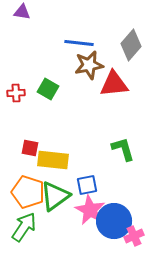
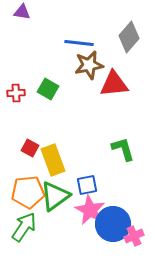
gray diamond: moved 2 px left, 8 px up
red square: rotated 18 degrees clockwise
yellow rectangle: rotated 64 degrees clockwise
orange pentagon: rotated 24 degrees counterclockwise
blue circle: moved 1 px left, 3 px down
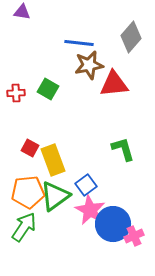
gray diamond: moved 2 px right
blue square: moved 1 px left; rotated 25 degrees counterclockwise
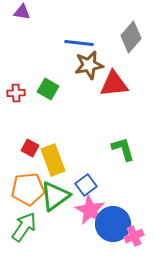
orange pentagon: moved 3 px up
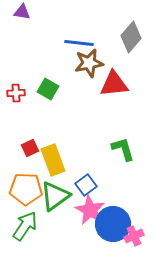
brown star: moved 2 px up
red square: rotated 36 degrees clockwise
orange pentagon: moved 2 px left; rotated 8 degrees clockwise
green arrow: moved 1 px right, 1 px up
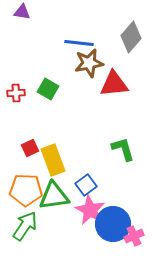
orange pentagon: moved 1 px down
green triangle: moved 1 px left; rotated 28 degrees clockwise
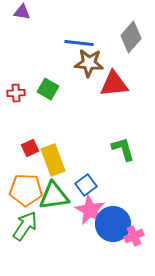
brown star: rotated 16 degrees clockwise
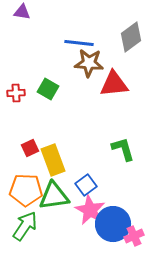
gray diamond: rotated 12 degrees clockwise
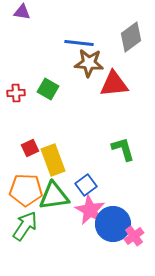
pink cross: rotated 12 degrees counterclockwise
